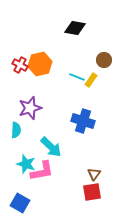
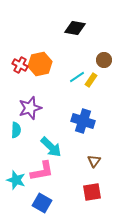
cyan line: rotated 56 degrees counterclockwise
cyan star: moved 10 px left, 16 px down
brown triangle: moved 13 px up
blue square: moved 22 px right
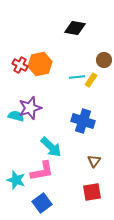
cyan line: rotated 28 degrees clockwise
cyan semicircle: moved 14 px up; rotated 77 degrees counterclockwise
blue square: rotated 24 degrees clockwise
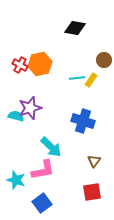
cyan line: moved 1 px down
pink L-shape: moved 1 px right, 1 px up
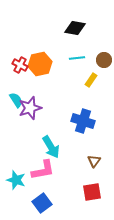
cyan line: moved 20 px up
cyan semicircle: moved 16 px up; rotated 42 degrees clockwise
cyan arrow: rotated 15 degrees clockwise
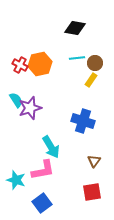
brown circle: moved 9 px left, 3 px down
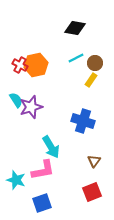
cyan line: moved 1 px left; rotated 21 degrees counterclockwise
orange hexagon: moved 4 px left, 1 px down
purple star: moved 1 px right, 1 px up
red square: rotated 12 degrees counterclockwise
blue square: rotated 18 degrees clockwise
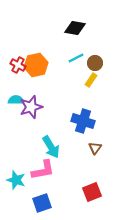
red cross: moved 2 px left
cyan semicircle: rotated 56 degrees counterclockwise
brown triangle: moved 1 px right, 13 px up
